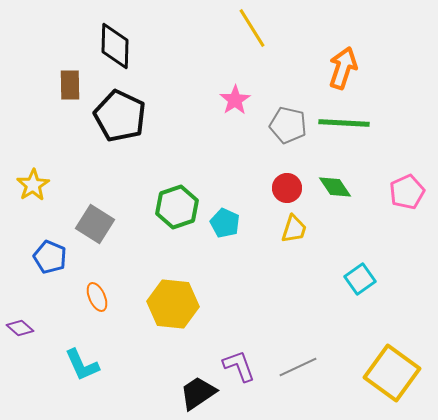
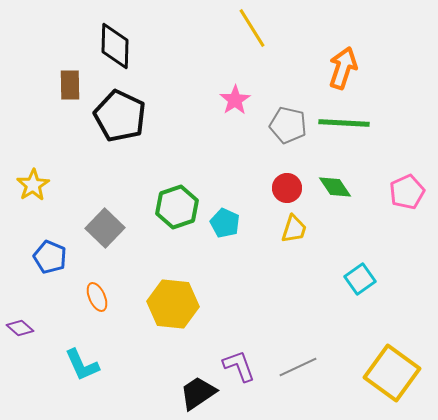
gray square: moved 10 px right, 4 px down; rotated 12 degrees clockwise
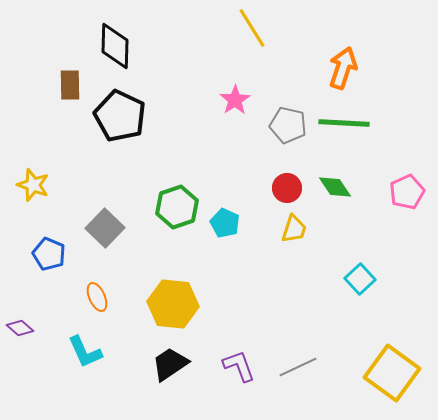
yellow star: rotated 20 degrees counterclockwise
blue pentagon: moved 1 px left, 3 px up
cyan square: rotated 8 degrees counterclockwise
cyan L-shape: moved 3 px right, 13 px up
black trapezoid: moved 28 px left, 29 px up
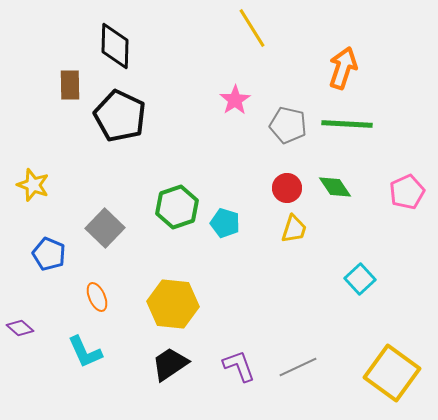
green line: moved 3 px right, 1 px down
cyan pentagon: rotated 8 degrees counterclockwise
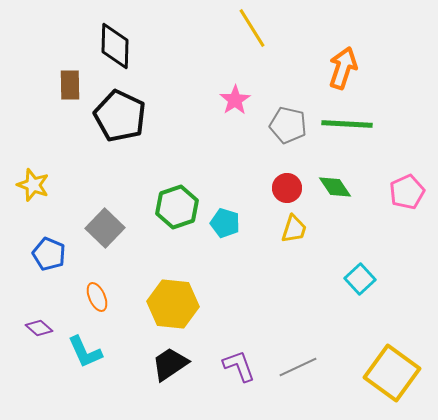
purple diamond: moved 19 px right
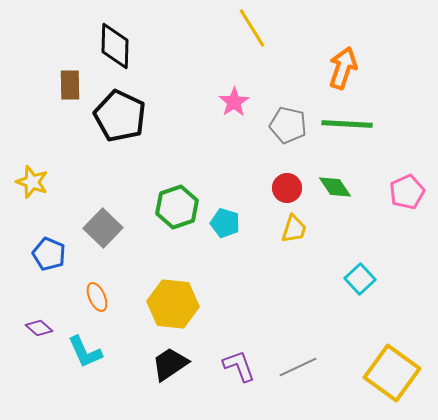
pink star: moved 1 px left, 2 px down
yellow star: moved 1 px left, 3 px up
gray square: moved 2 px left
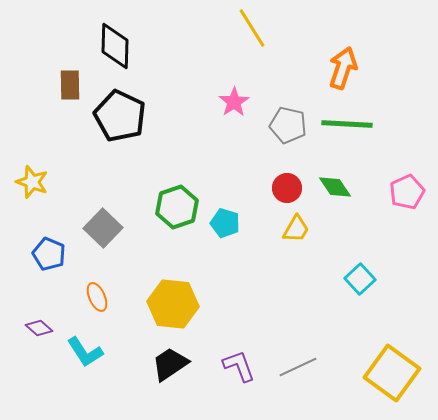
yellow trapezoid: moved 2 px right; rotated 12 degrees clockwise
cyan L-shape: rotated 9 degrees counterclockwise
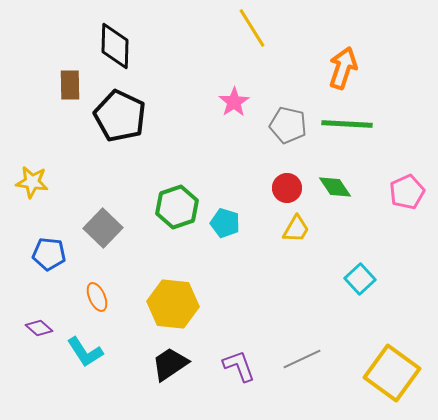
yellow star: rotated 12 degrees counterclockwise
blue pentagon: rotated 16 degrees counterclockwise
gray line: moved 4 px right, 8 px up
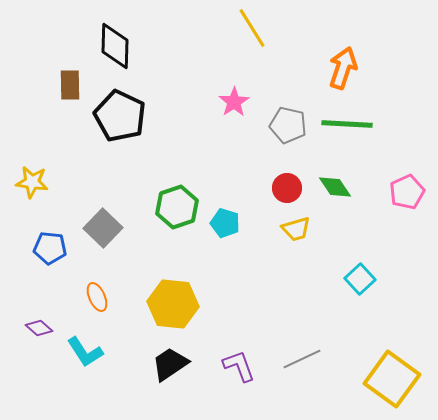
yellow trapezoid: rotated 44 degrees clockwise
blue pentagon: moved 1 px right, 6 px up
yellow square: moved 6 px down
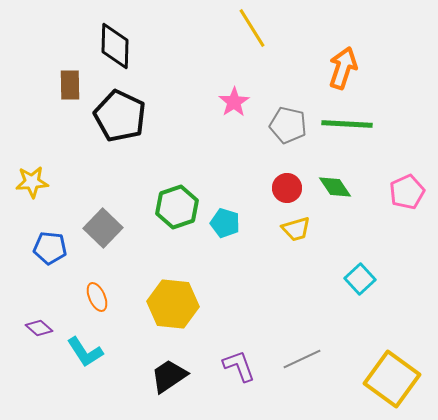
yellow star: rotated 12 degrees counterclockwise
black trapezoid: moved 1 px left, 12 px down
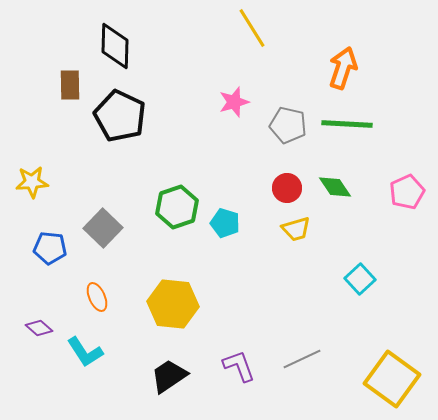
pink star: rotated 16 degrees clockwise
